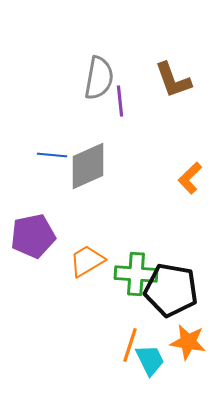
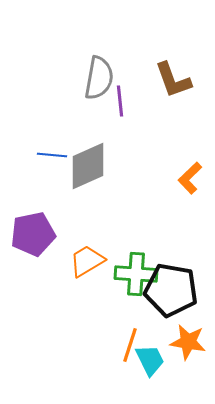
purple pentagon: moved 2 px up
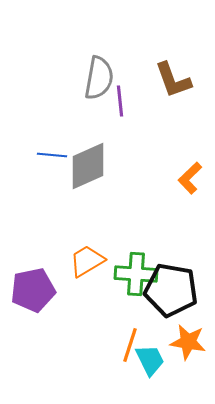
purple pentagon: moved 56 px down
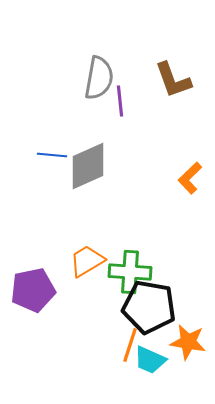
green cross: moved 6 px left, 2 px up
black pentagon: moved 22 px left, 17 px down
cyan trapezoid: rotated 140 degrees clockwise
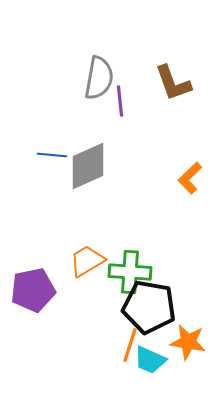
brown L-shape: moved 3 px down
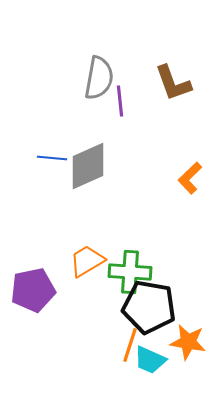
blue line: moved 3 px down
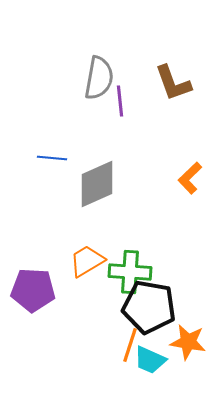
gray diamond: moved 9 px right, 18 px down
purple pentagon: rotated 15 degrees clockwise
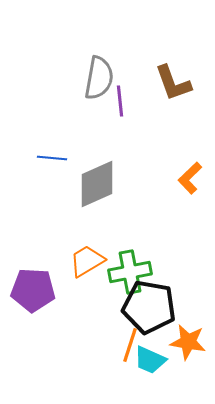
green cross: rotated 15 degrees counterclockwise
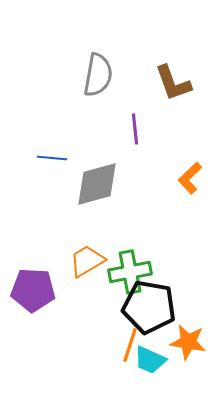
gray semicircle: moved 1 px left, 3 px up
purple line: moved 15 px right, 28 px down
gray diamond: rotated 9 degrees clockwise
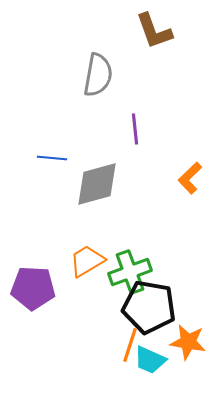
brown L-shape: moved 19 px left, 52 px up
green cross: rotated 9 degrees counterclockwise
purple pentagon: moved 2 px up
